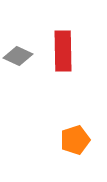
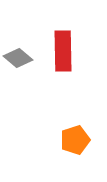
gray diamond: moved 2 px down; rotated 16 degrees clockwise
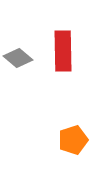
orange pentagon: moved 2 px left
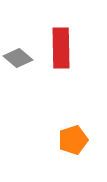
red rectangle: moved 2 px left, 3 px up
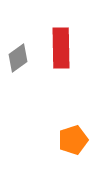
gray diamond: rotated 76 degrees counterclockwise
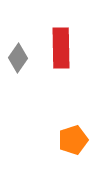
gray diamond: rotated 20 degrees counterclockwise
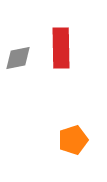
gray diamond: rotated 44 degrees clockwise
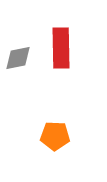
orange pentagon: moved 18 px left, 4 px up; rotated 20 degrees clockwise
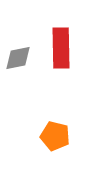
orange pentagon: rotated 12 degrees clockwise
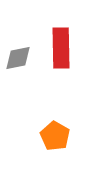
orange pentagon: rotated 16 degrees clockwise
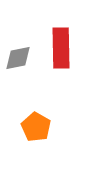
orange pentagon: moved 19 px left, 9 px up
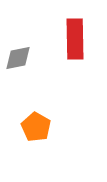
red rectangle: moved 14 px right, 9 px up
